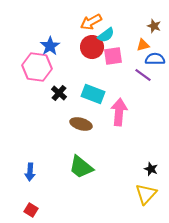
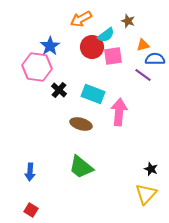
orange arrow: moved 10 px left, 3 px up
brown star: moved 26 px left, 5 px up
black cross: moved 3 px up
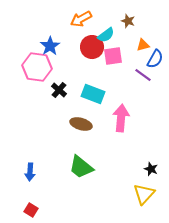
blue semicircle: rotated 120 degrees clockwise
pink arrow: moved 2 px right, 6 px down
yellow triangle: moved 2 px left
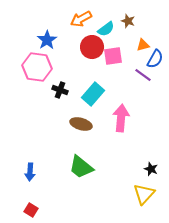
cyan semicircle: moved 6 px up
blue star: moved 3 px left, 6 px up
black cross: moved 1 px right; rotated 21 degrees counterclockwise
cyan rectangle: rotated 70 degrees counterclockwise
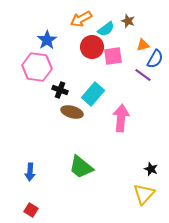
brown ellipse: moved 9 px left, 12 px up
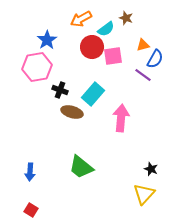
brown star: moved 2 px left, 3 px up
pink hexagon: rotated 16 degrees counterclockwise
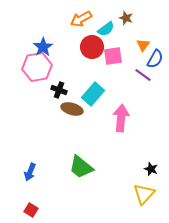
blue star: moved 4 px left, 7 px down
orange triangle: rotated 40 degrees counterclockwise
black cross: moved 1 px left
brown ellipse: moved 3 px up
blue arrow: rotated 18 degrees clockwise
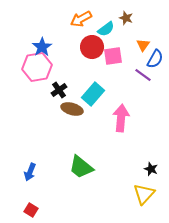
blue star: moved 1 px left
black cross: rotated 35 degrees clockwise
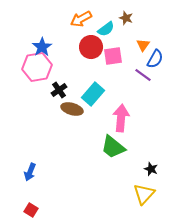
red circle: moved 1 px left
green trapezoid: moved 32 px right, 20 px up
